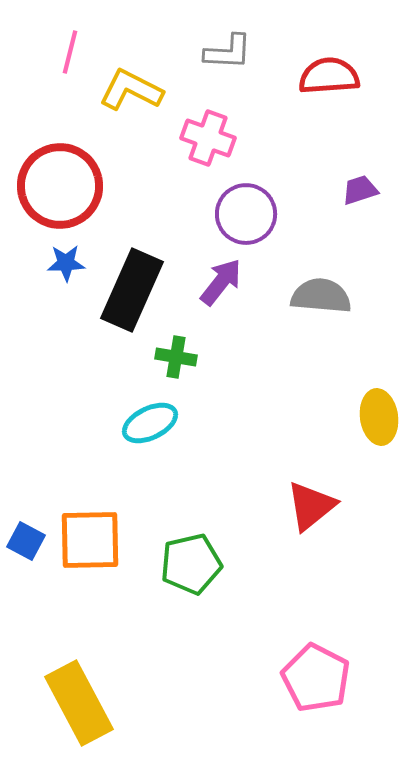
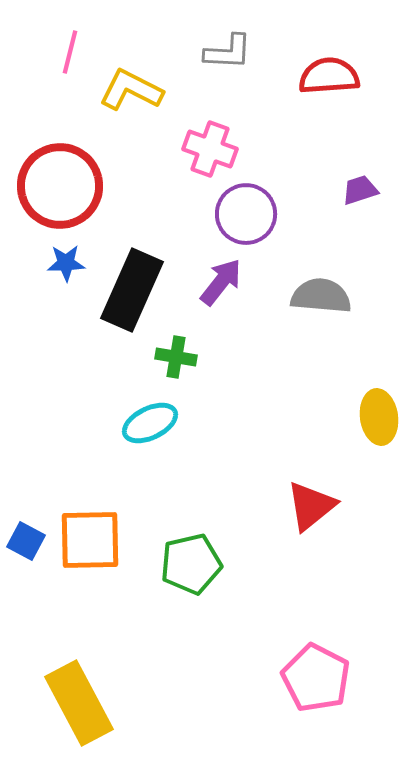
pink cross: moved 2 px right, 11 px down
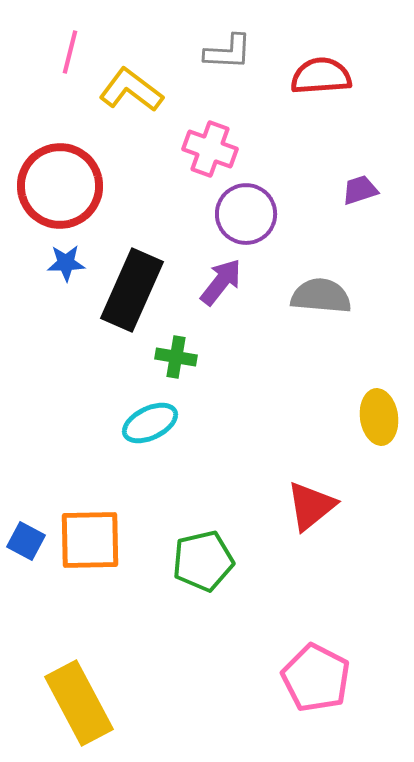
red semicircle: moved 8 px left
yellow L-shape: rotated 10 degrees clockwise
green pentagon: moved 12 px right, 3 px up
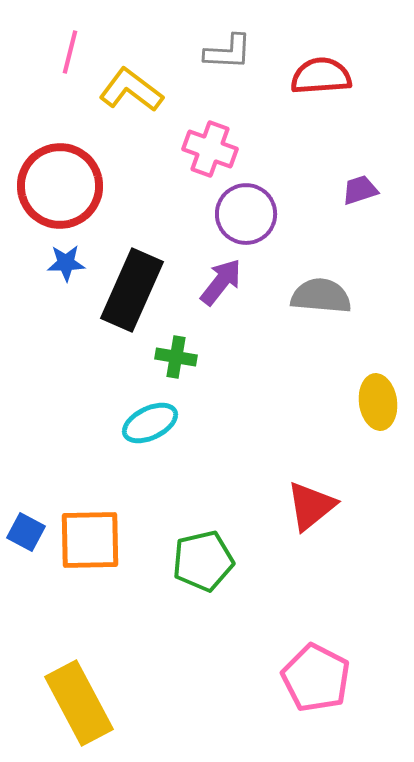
yellow ellipse: moved 1 px left, 15 px up
blue square: moved 9 px up
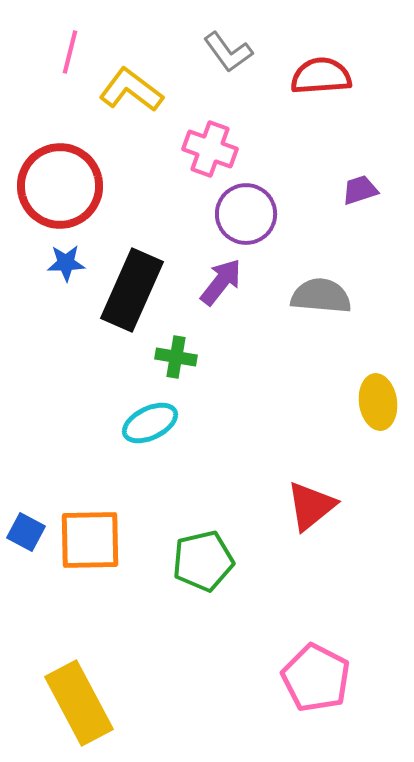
gray L-shape: rotated 51 degrees clockwise
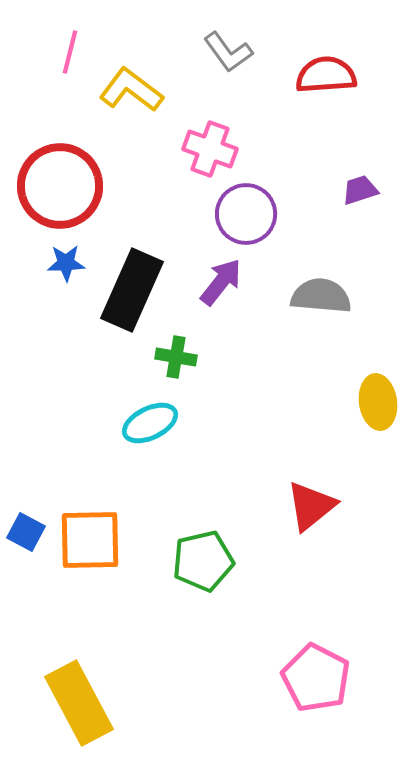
red semicircle: moved 5 px right, 1 px up
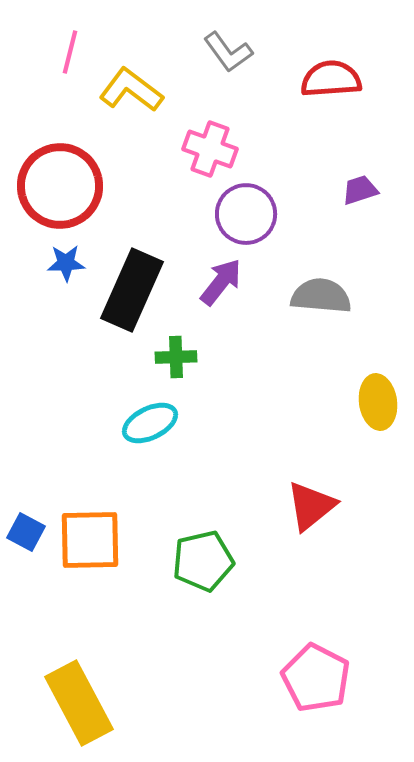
red semicircle: moved 5 px right, 4 px down
green cross: rotated 12 degrees counterclockwise
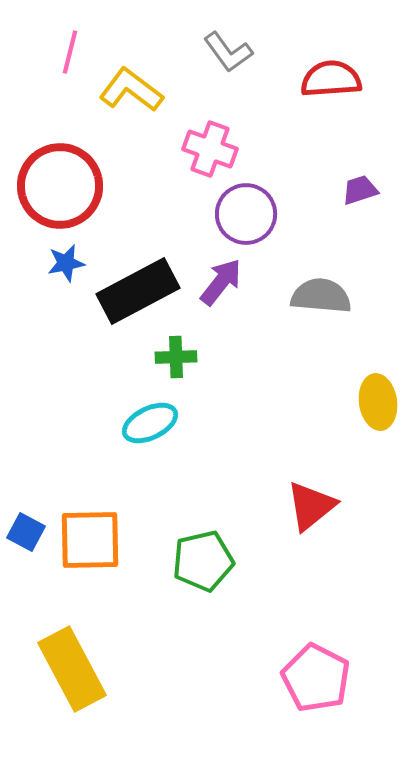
blue star: rotated 9 degrees counterclockwise
black rectangle: moved 6 px right, 1 px down; rotated 38 degrees clockwise
yellow rectangle: moved 7 px left, 34 px up
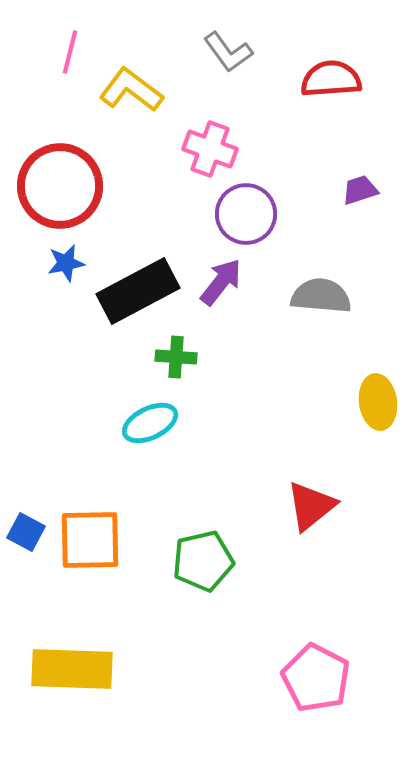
green cross: rotated 6 degrees clockwise
yellow rectangle: rotated 60 degrees counterclockwise
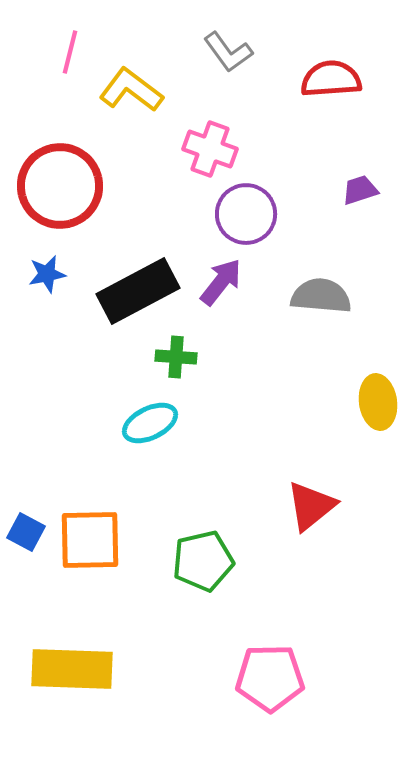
blue star: moved 19 px left, 11 px down
pink pentagon: moved 46 px left; rotated 28 degrees counterclockwise
